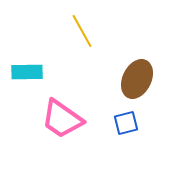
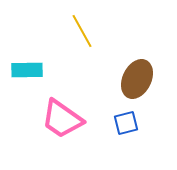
cyan rectangle: moved 2 px up
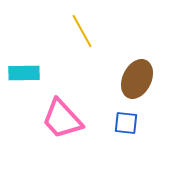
cyan rectangle: moved 3 px left, 3 px down
pink trapezoid: rotated 12 degrees clockwise
blue square: rotated 20 degrees clockwise
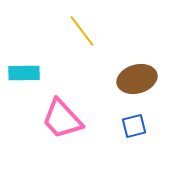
yellow line: rotated 8 degrees counterclockwise
brown ellipse: rotated 48 degrees clockwise
blue square: moved 8 px right, 3 px down; rotated 20 degrees counterclockwise
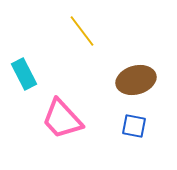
cyan rectangle: moved 1 px down; rotated 64 degrees clockwise
brown ellipse: moved 1 px left, 1 px down
blue square: rotated 25 degrees clockwise
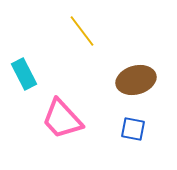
blue square: moved 1 px left, 3 px down
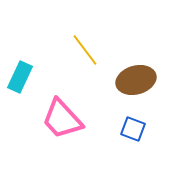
yellow line: moved 3 px right, 19 px down
cyan rectangle: moved 4 px left, 3 px down; rotated 52 degrees clockwise
blue square: rotated 10 degrees clockwise
